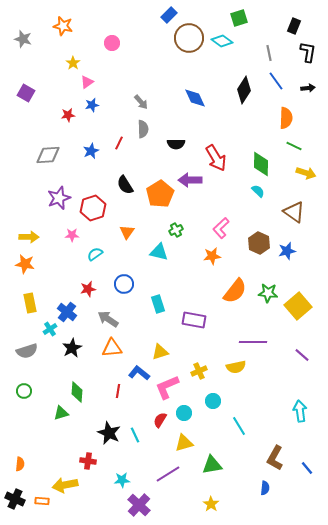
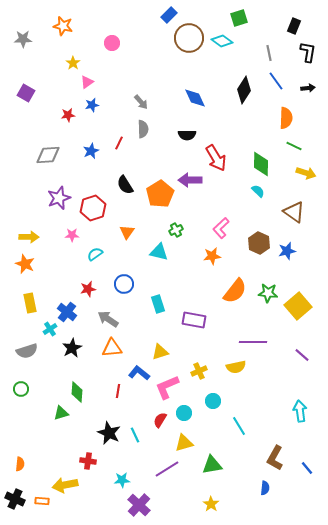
gray star at (23, 39): rotated 18 degrees counterclockwise
black semicircle at (176, 144): moved 11 px right, 9 px up
orange star at (25, 264): rotated 12 degrees clockwise
green circle at (24, 391): moved 3 px left, 2 px up
purple line at (168, 474): moved 1 px left, 5 px up
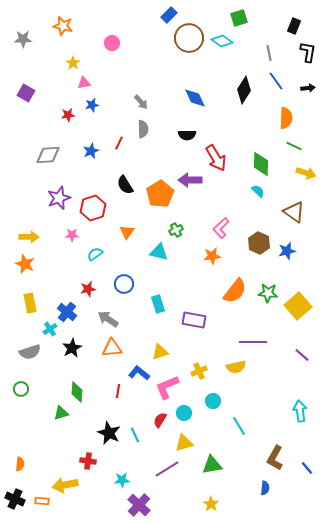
pink triangle at (87, 82): moved 3 px left, 1 px down; rotated 24 degrees clockwise
gray semicircle at (27, 351): moved 3 px right, 1 px down
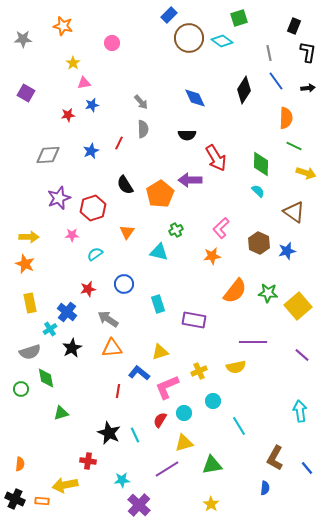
green diamond at (77, 392): moved 31 px left, 14 px up; rotated 15 degrees counterclockwise
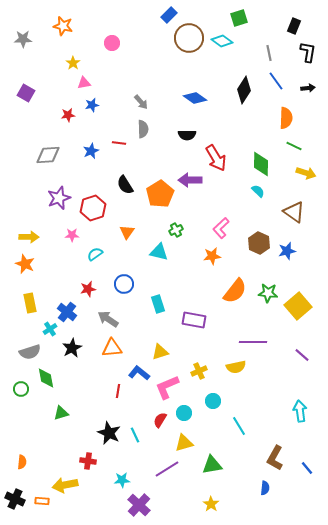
blue diamond at (195, 98): rotated 30 degrees counterclockwise
red line at (119, 143): rotated 72 degrees clockwise
orange semicircle at (20, 464): moved 2 px right, 2 px up
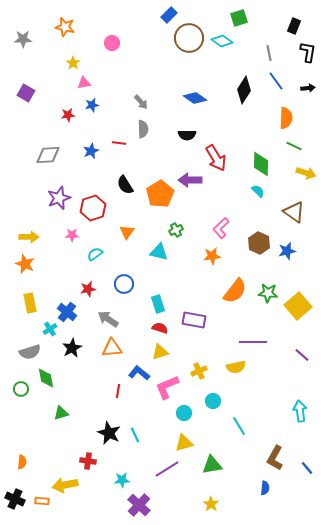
orange star at (63, 26): moved 2 px right, 1 px down
red semicircle at (160, 420): moved 92 px up; rotated 77 degrees clockwise
